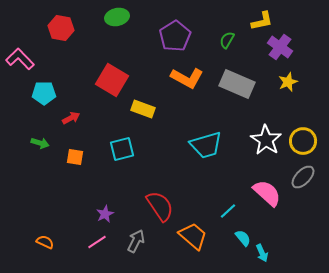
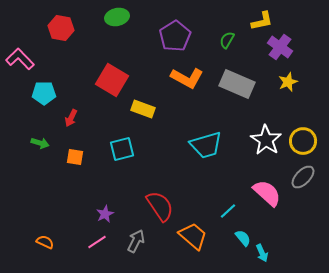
red arrow: rotated 144 degrees clockwise
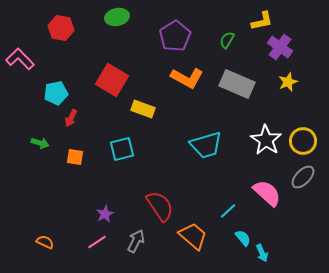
cyan pentagon: moved 12 px right; rotated 10 degrees counterclockwise
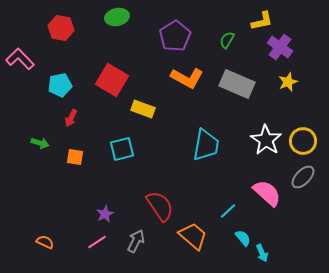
cyan pentagon: moved 4 px right, 8 px up
cyan trapezoid: rotated 64 degrees counterclockwise
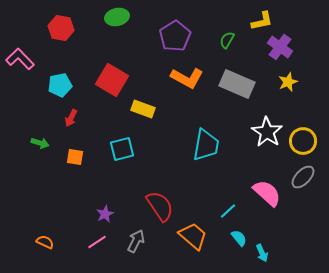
white star: moved 1 px right, 8 px up
cyan semicircle: moved 4 px left
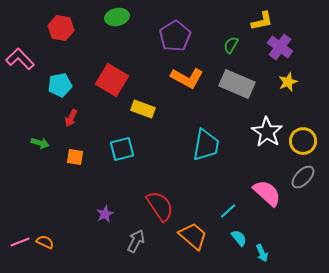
green semicircle: moved 4 px right, 5 px down
pink line: moved 77 px left; rotated 12 degrees clockwise
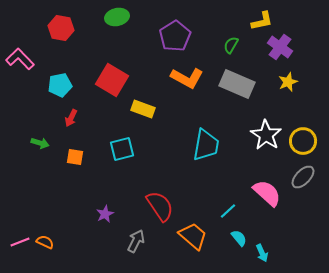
white star: moved 1 px left, 3 px down
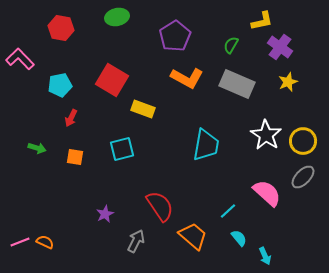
green arrow: moved 3 px left, 5 px down
cyan arrow: moved 3 px right, 3 px down
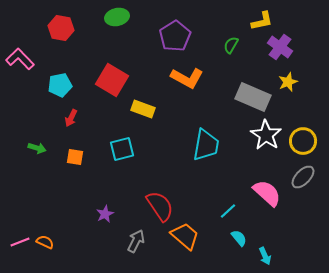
gray rectangle: moved 16 px right, 13 px down
orange trapezoid: moved 8 px left
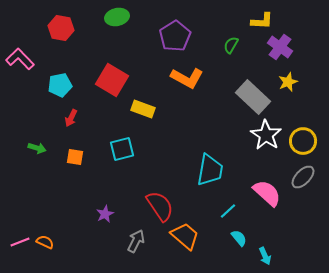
yellow L-shape: rotated 15 degrees clockwise
gray rectangle: rotated 20 degrees clockwise
cyan trapezoid: moved 4 px right, 25 px down
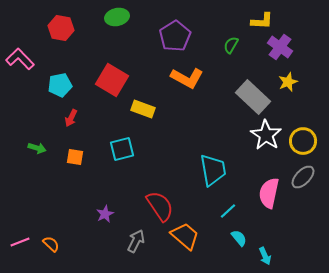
cyan trapezoid: moved 3 px right; rotated 20 degrees counterclockwise
pink semicircle: moved 2 px right; rotated 120 degrees counterclockwise
orange semicircle: moved 6 px right, 2 px down; rotated 18 degrees clockwise
